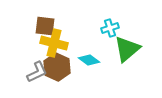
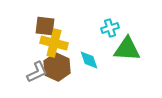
green triangle: rotated 44 degrees clockwise
cyan diamond: rotated 35 degrees clockwise
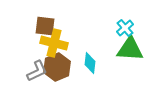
cyan cross: moved 15 px right; rotated 24 degrees counterclockwise
green triangle: moved 3 px right
cyan diamond: moved 1 px right, 3 px down; rotated 25 degrees clockwise
brown hexagon: rotated 12 degrees clockwise
gray L-shape: moved 1 px up
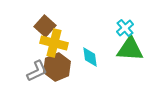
brown square: rotated 35 degrees clockwise
cyan diamond: moved 6 px up; rotated 15 degrees counterclockwise
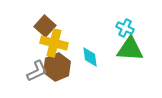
cyan cross: rotated 24 degrees counterclockwise
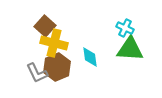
gray L-shape: moved 2 px down; rotated 90 degrees clockwise
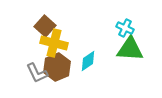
cyan diamond: moved 2 px left, 4 px down; rotated 65 degrees clockwise
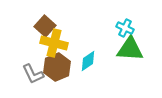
gray L-shape: moved 4 px left, 1 px down
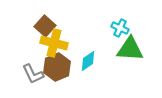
cyan cross: moved 5 px left
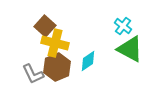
cyan cross: moved 3 px right, 2 px up; rotated 12 degrees clockwise
yellow cross: moved 1 px right
green triangle: rotated 24 degrees clockwise
